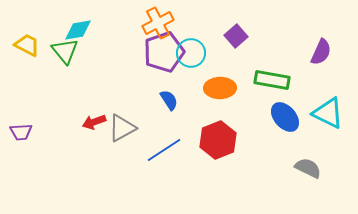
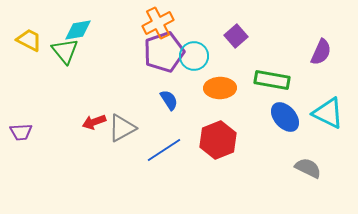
yellow trapezoid: moved 2 px right, 5 px up
cyan circle: moved 3 px right, 3 px down
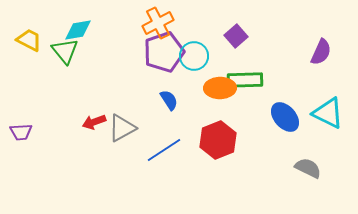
green rectangle: moved 27 px left; rotated 12 degrees counterclockwise
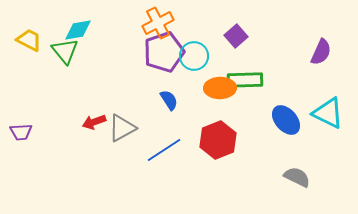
blue ellipse: moved 1 px right, 3 px down
gray semicircle: moved 11 px left, 9 px down
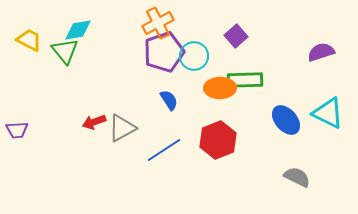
purple semicircle: rotated 132 degrees counterclockwise
purple trapezoid: moved 4 px left, 2 px up
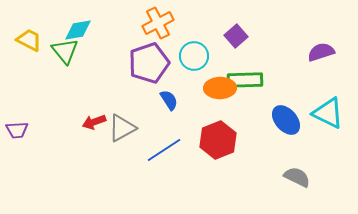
purple pentagon: moved 15 px left, 11 px down
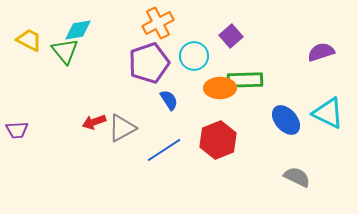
purple square: moved 5 px left
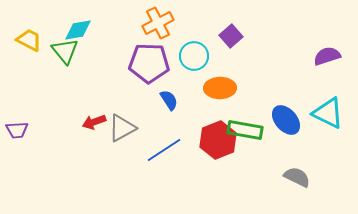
purple semicircle: moved 6 px right, 4 px down
purple pentagon: rotated 21 degrees clockwise
green rectangle: moved 50 px down; rotated 12 degrees clockwise
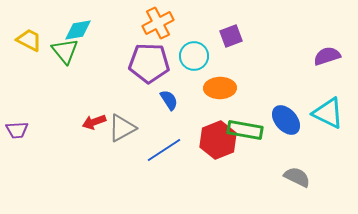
purple square: rotated 20 degrees clockwise
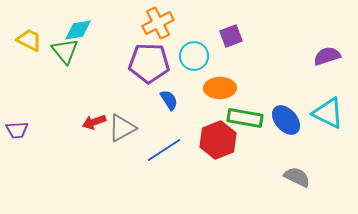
green rectangle: moved 12 px up
